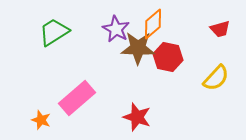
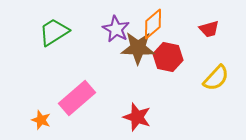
red trapezoid: moved 11 px left
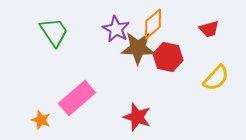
green trapezoid: rotated 88 degrees clockwise
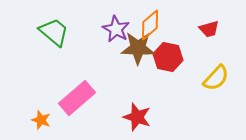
orange diamond: moved 3 px left, 1 px down
green trapezoid: rotated 16 degrees counterclockwise
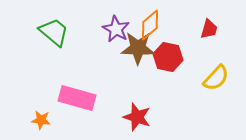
red trapezoid: rotated 60 degrees counterclockwise
pink rectangle: rotated 57 degrees clockwise
orange star: rotated 12 degrees counterclockwise
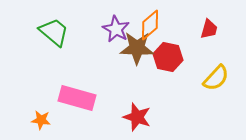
brown star: moved 1 px left
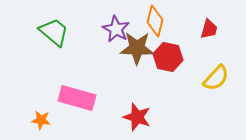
orange diamond: moved 5 px right, 4 px up; rotated 36 degrees counterclockwise
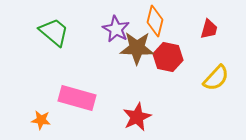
red star: rotated 28 degrees clockwise
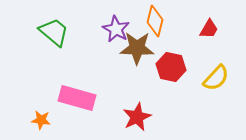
red trapezoid: rotated 15 degrees clockwise
red hexagon: moved 3 px right, 10 px down
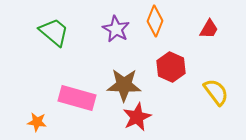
orange diamond: rotated 8 degrees clockwise
brown star: moved 13 px left, 37 px down
red hexagon: rotated 12 degrees clockwise
yellow semicircle: moved 14 px down; rotated 80 degrees counterclockwise
orange star: moved 4 px left, 2 px down
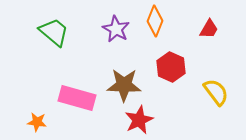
red star: moved 2 px right, 3 px down
